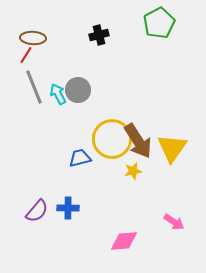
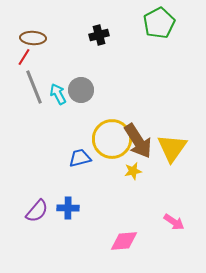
red line: moved 2 px left, 2 px down
gray circle: moved 3 px right
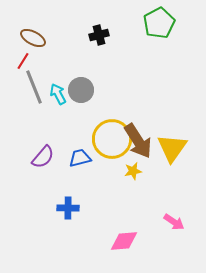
brown ellipse: rotated 25 degrees clockwise
red line: moved 1 px left, 4 px down
purple semicircle: moved 6 px right, 54 px up
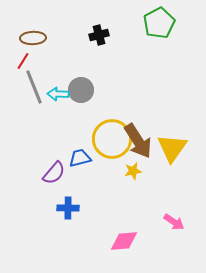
brown ellipse: rotated 30 degrees counterclockwise
cyan arrow: rotated 60 degrees counterclockwise
purple semicircle: moved 11 px right, 16 px down
